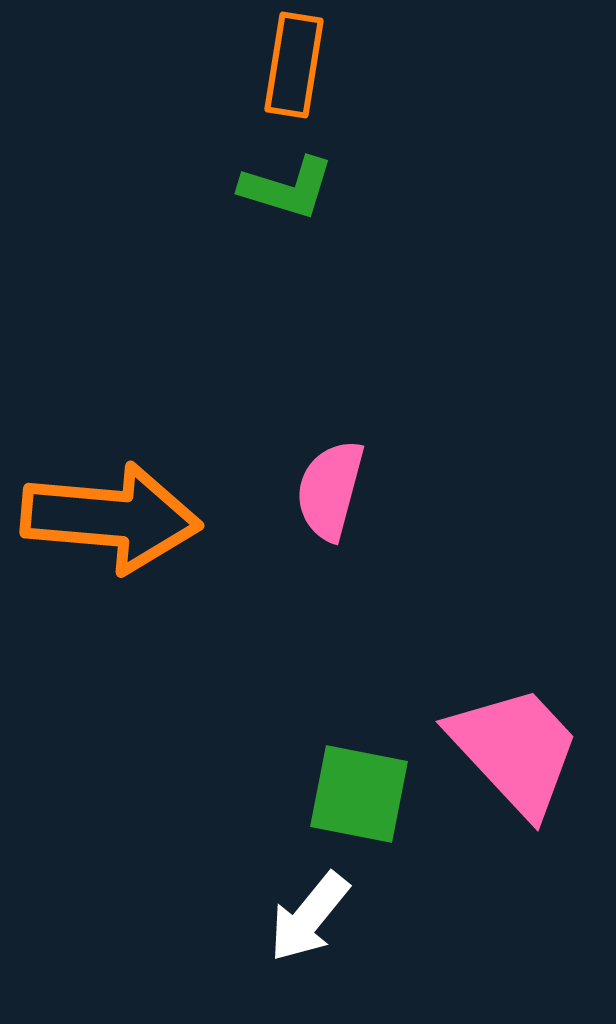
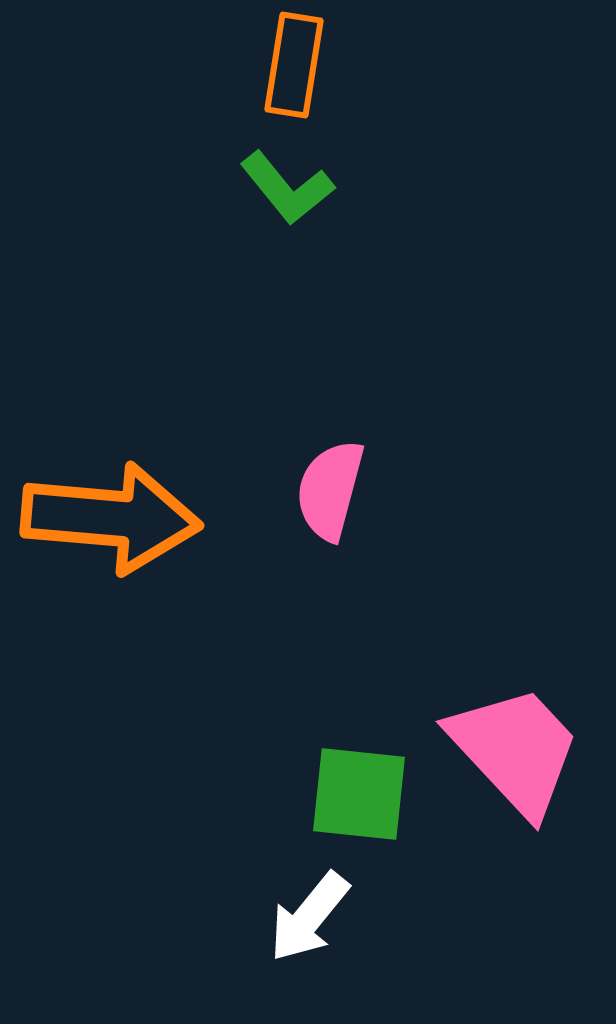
green L-shape: rotated 34 degrees clockwise
green square: rotated 5 degrees counterclockwise
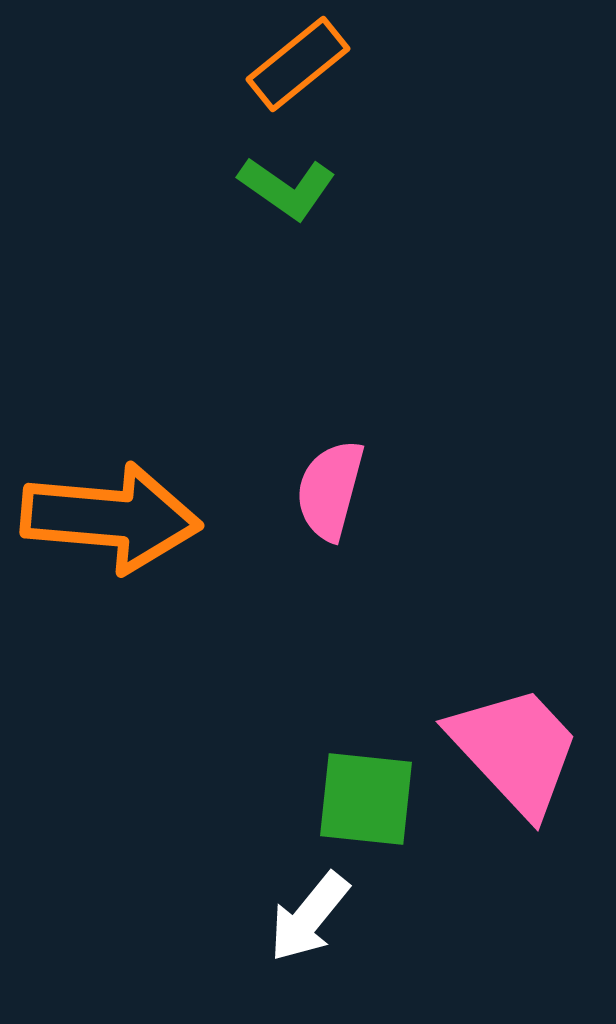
orange rectangle: moved 4 px right, 1 px up; rotated 42 degrees clockwise
green L-shape: rotated 16 degrees counterclockwise
green square: moved 7 px right, 5 px down
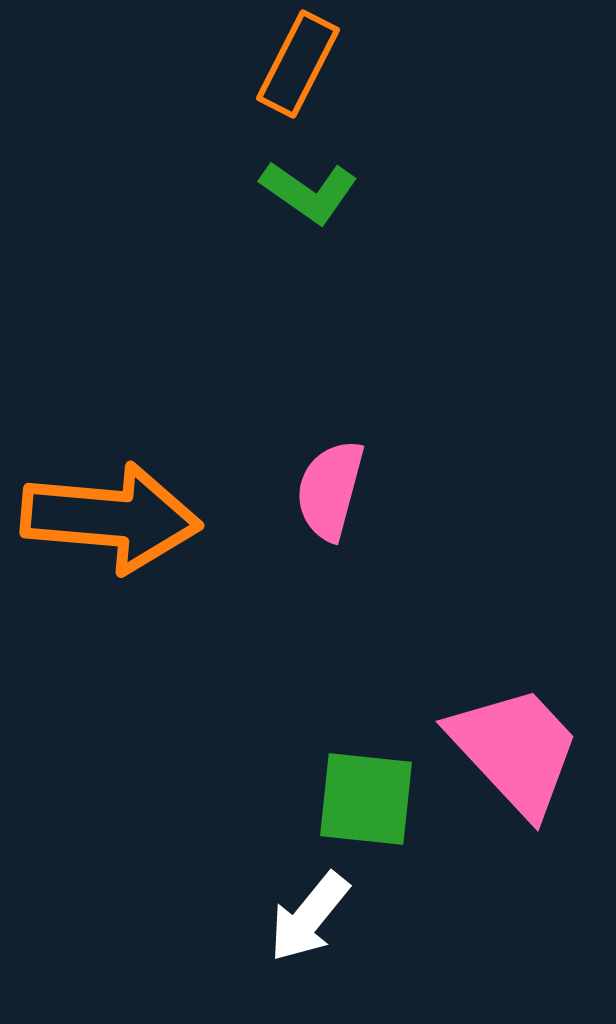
orange rectangle: rotated 24 degrees counterclockwise
green L-shape: moved 22 px right, 4 px down
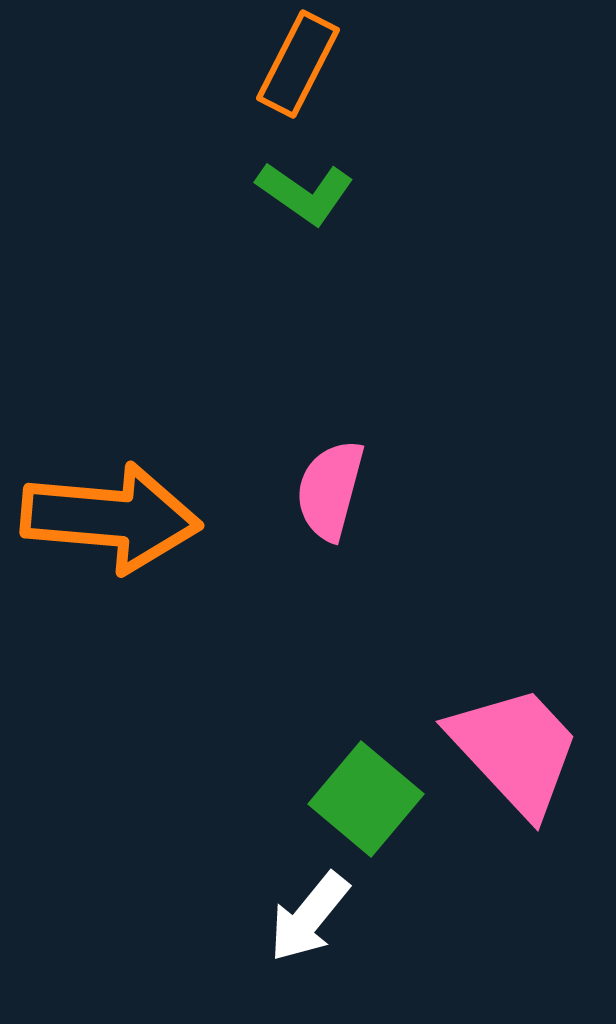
green L-shape: moved 4 px left, 1 px down
green square: rotated 34 degrees clockwise
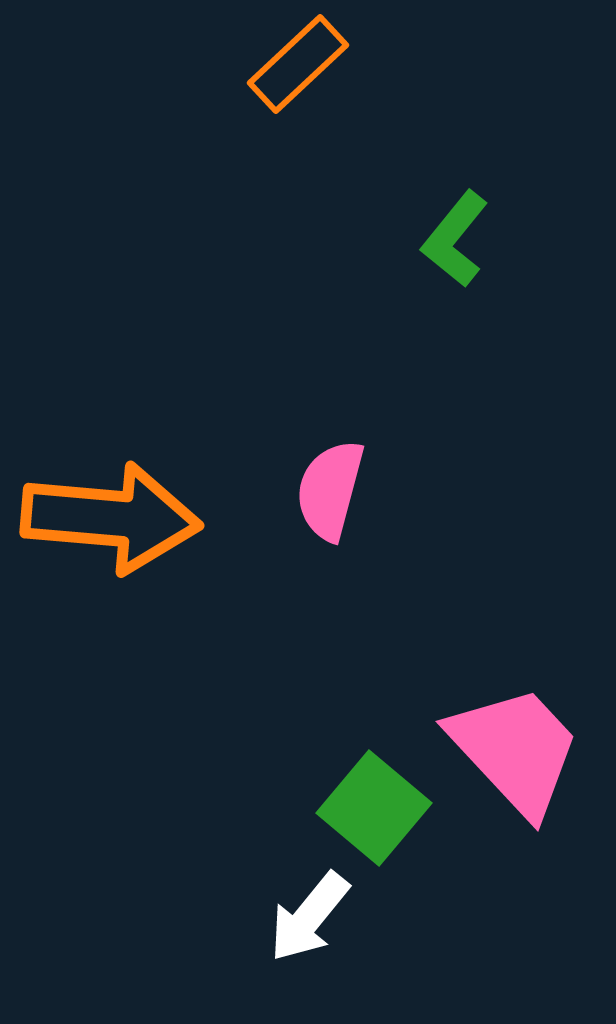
orange rectangle: rotated 20 degrees clockwise
green L-shape: moved 150 px right, 46 px down; rotated 94 degrees clockwise
green square: moved 8 px right, 9 px down
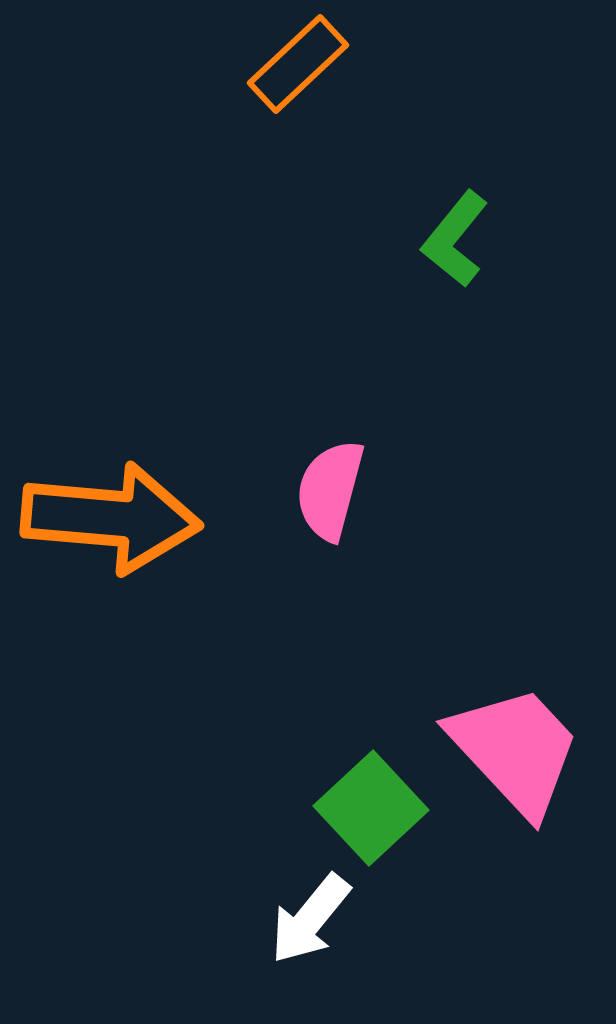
green square: moved 3 px left; rotated 7 degrees clockwise
white arrow: moved 1 px right, 2 px down
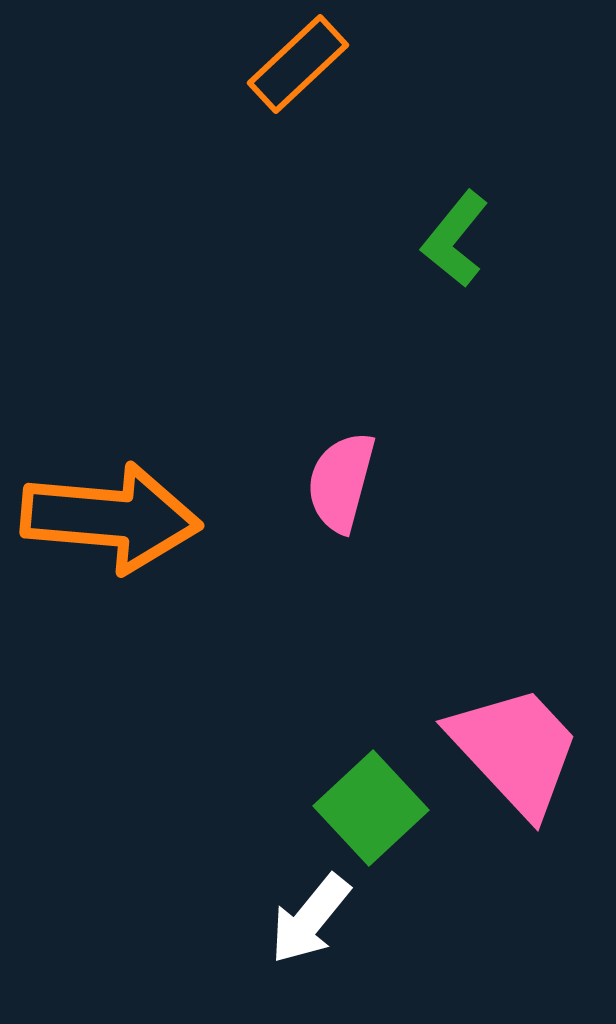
pink semicircle: moved 11 px right, 8 px up
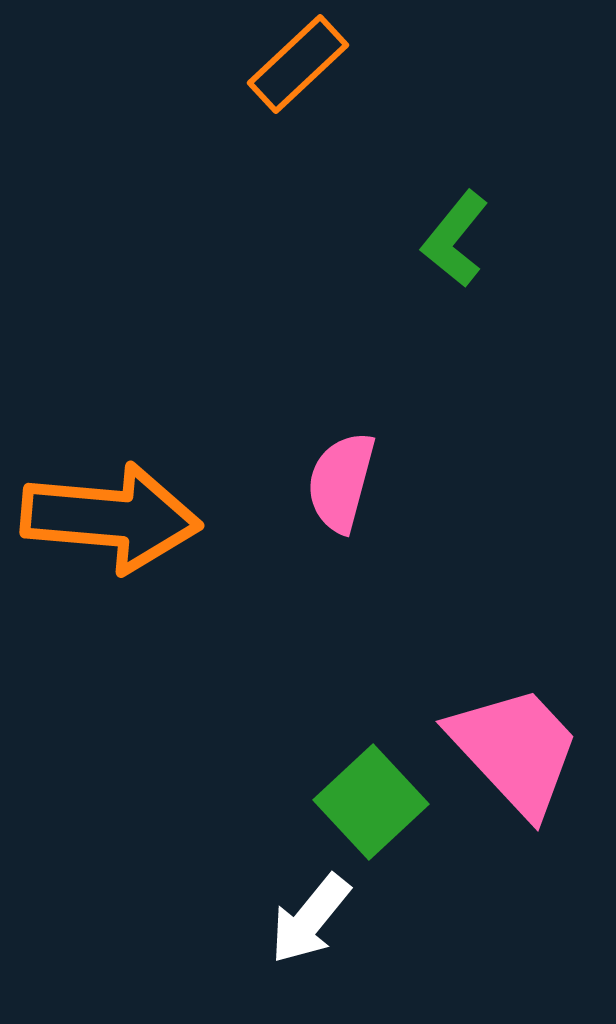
green square: moved 6 px up
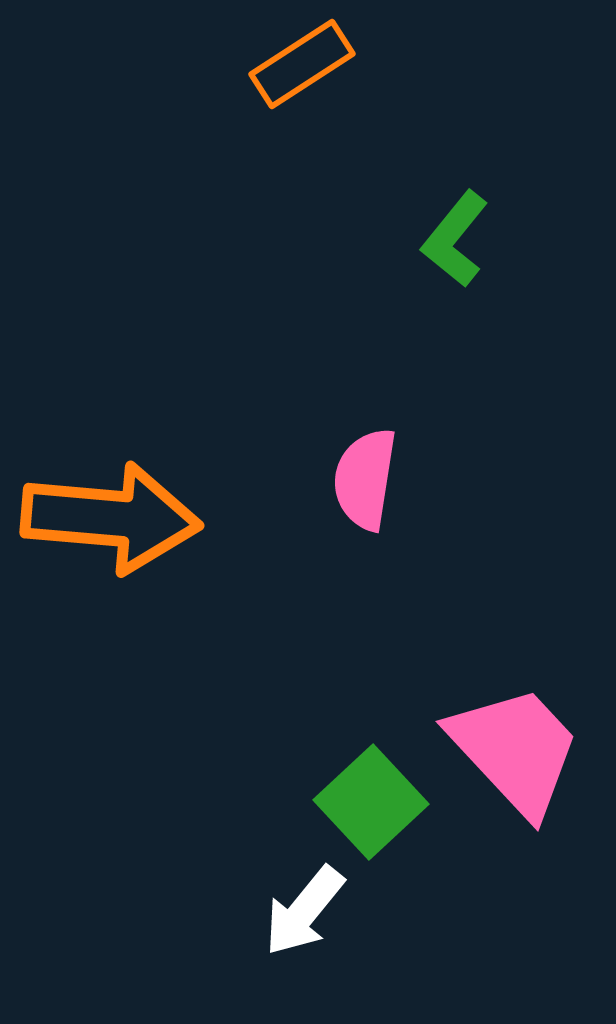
orange rectangle: moved 4 px right; rotated 10 degrees clockwise
pink semicircle: moved 24 px right, 3 px up; rotated 6 degrees counterclockwise
white arrow: moved 6 px left, 8 px up
